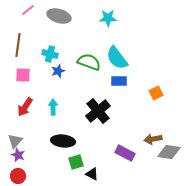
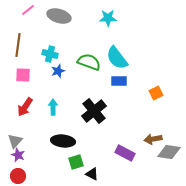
black cross: moved 4 px left
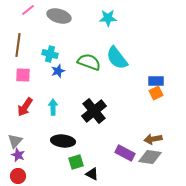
blue rectangle: moved 37 px right
gray diamond: moved 19 px left, 5 px down
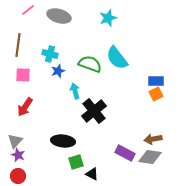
cyan star: rotated 18 degrees counterclockwise
green semicircle: moved 1 px right, 2 px down
orange square: moved 1 px down
cyan arrow: moved 22 px right, 16 px up; rotated 14 degrees counterclockwise
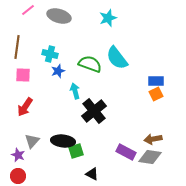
brown line: moved 1 px left, 2 px down
gray triangle: moved 17 px right
purple rectangle: moved 1 px right, 1 px up
green square: moved 11 px up
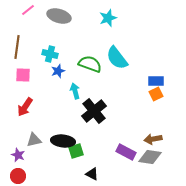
gray triangle: moved 2 px right, 1 px up; rotated 35 degrees clockwise
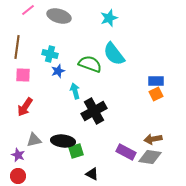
cyan star: moved 1 px right
cyan semicircle: moved 3 px left, 4 px up
black cross: rotated 10 degrees clockwise
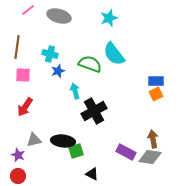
brown arrow: rotated 90 degrees clockwise
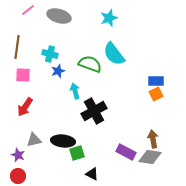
green square: moved 1 px right, 2 px down
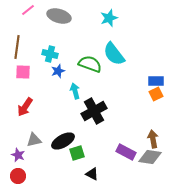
pink square: moved 3 px up
black ellipse: rotated 35 degrees counterclockwise
